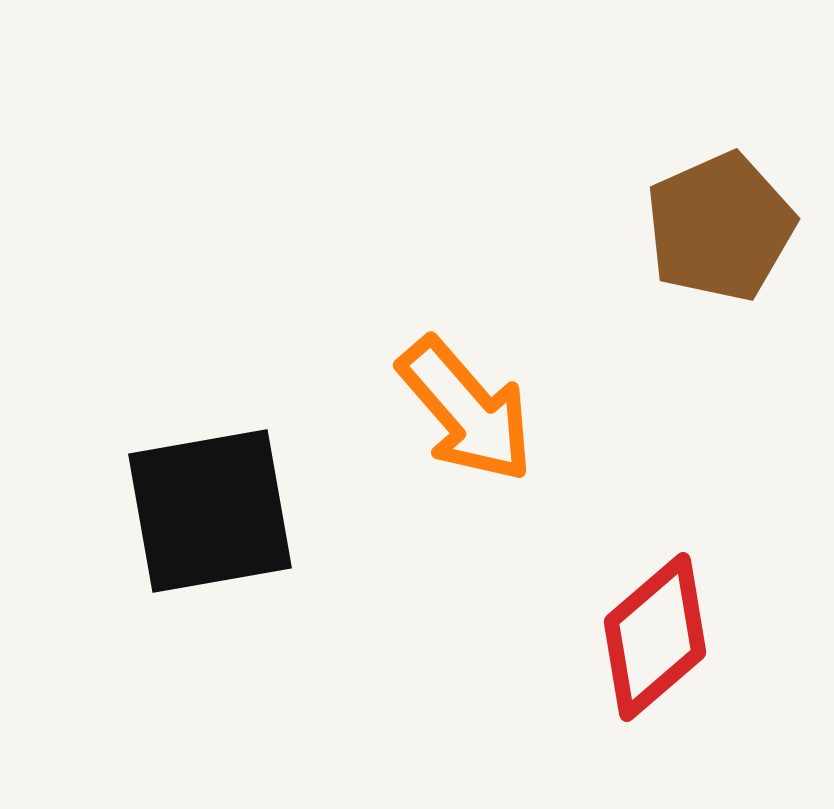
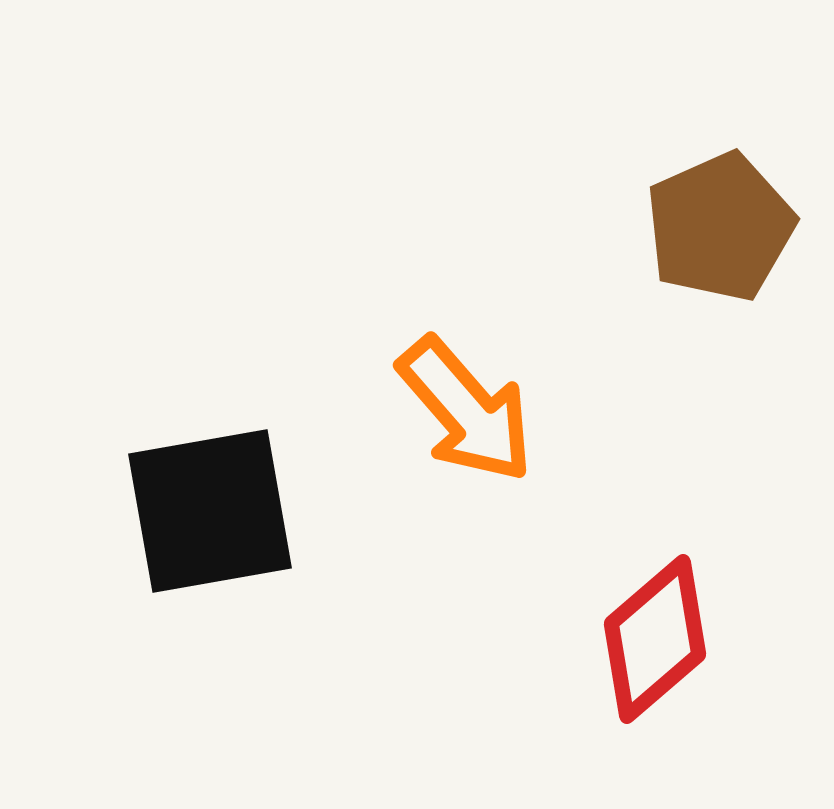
red diamond: moved 2 px down
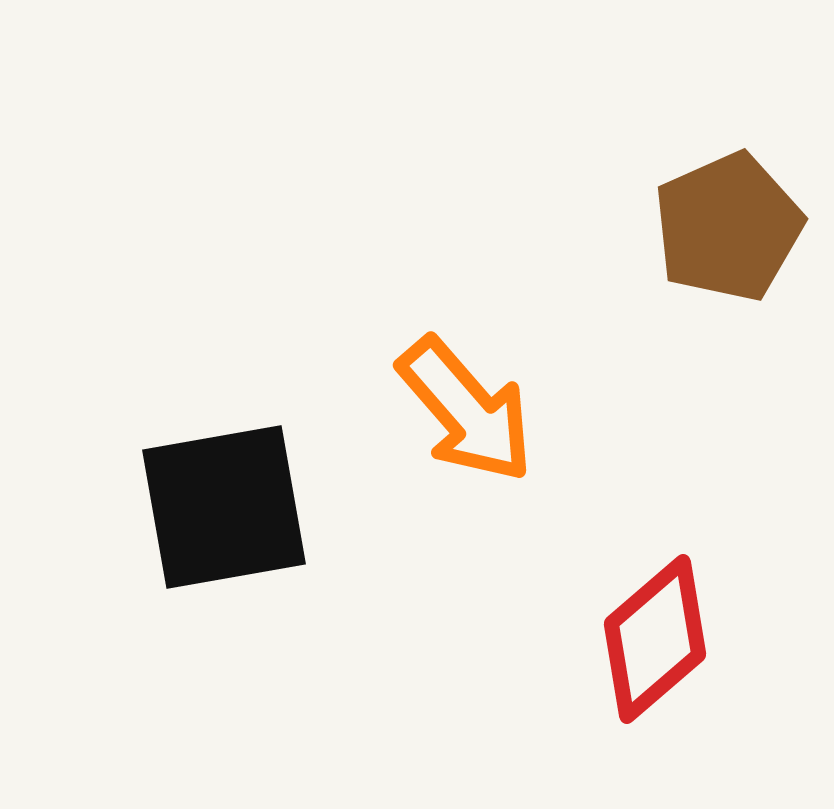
brown pentagon: moved 8 px right
black square: moved 14 px right, 4 px up
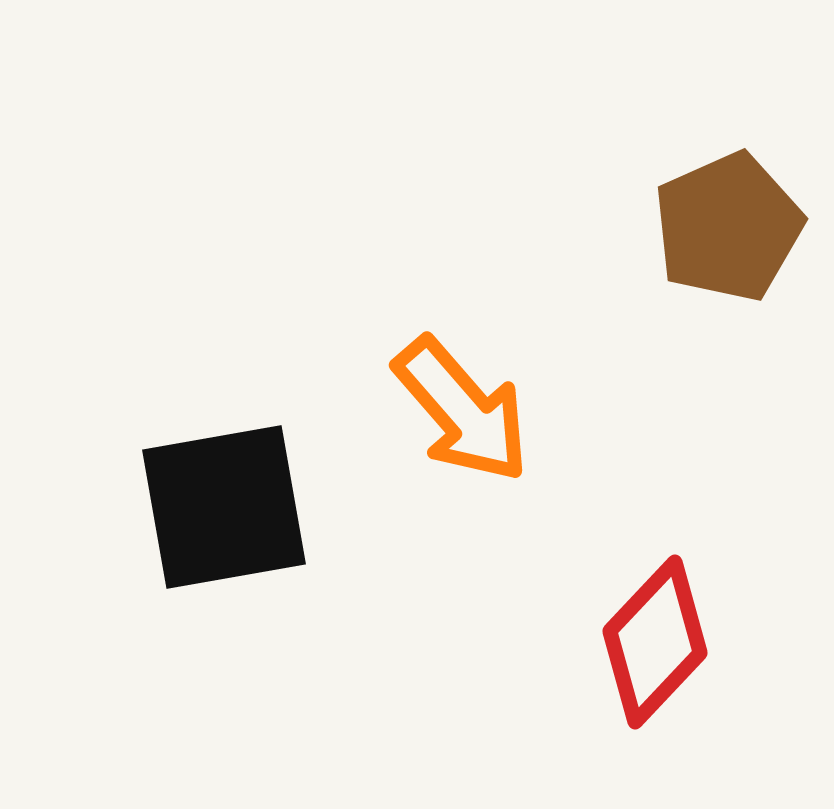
orange arrow: moved 4 px left
red diamond: moved 3 px down; rotated 6 degrees counterclockwise
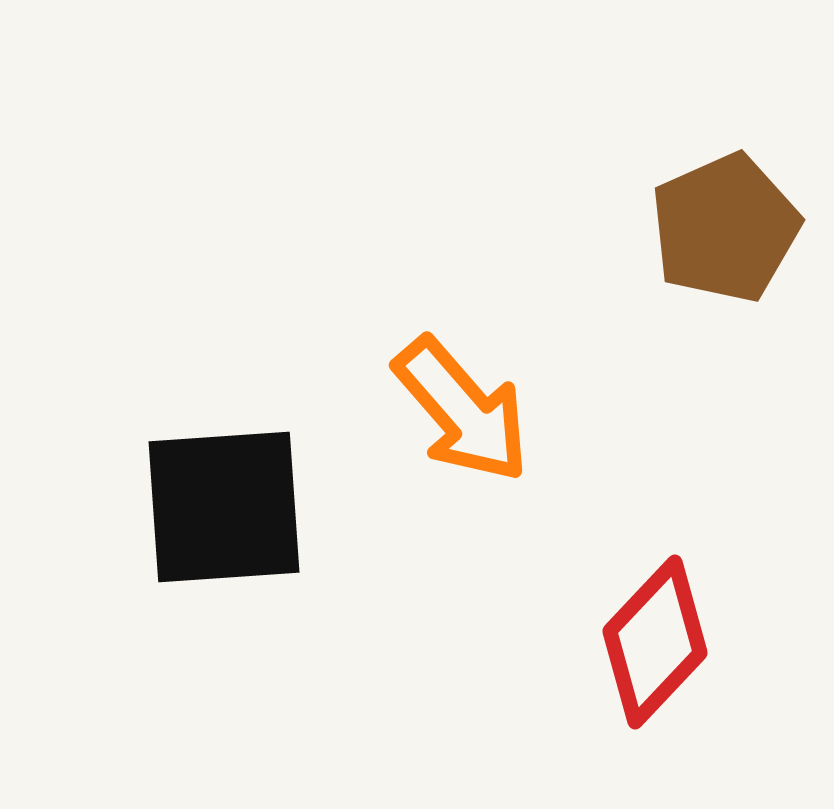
brown pentagon: moved 3 px left, 1 px down
black square: rotated 6 degrees clockwise
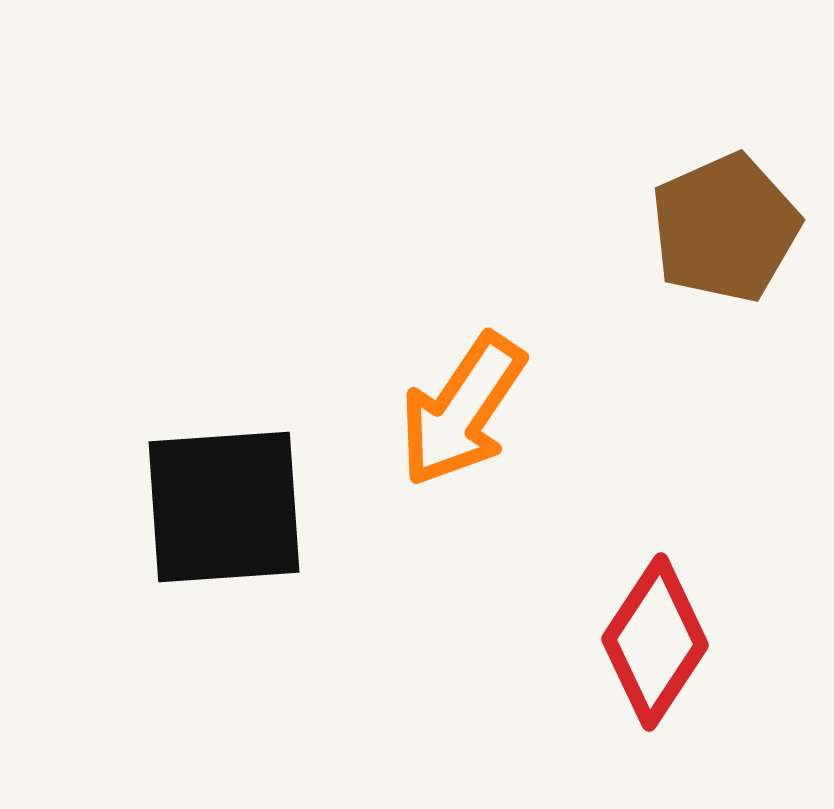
orange arrow: rotated 75 degrees clockwise
red diamond: rotated 10 degrees counterclockwise
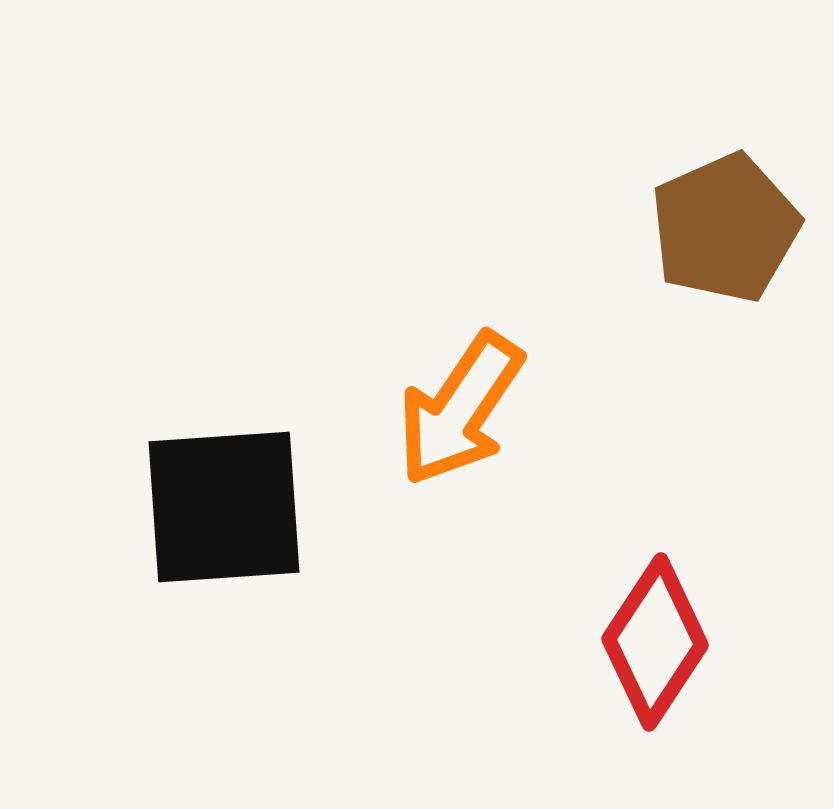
orange arrow: moved 2 px left, 1 px up
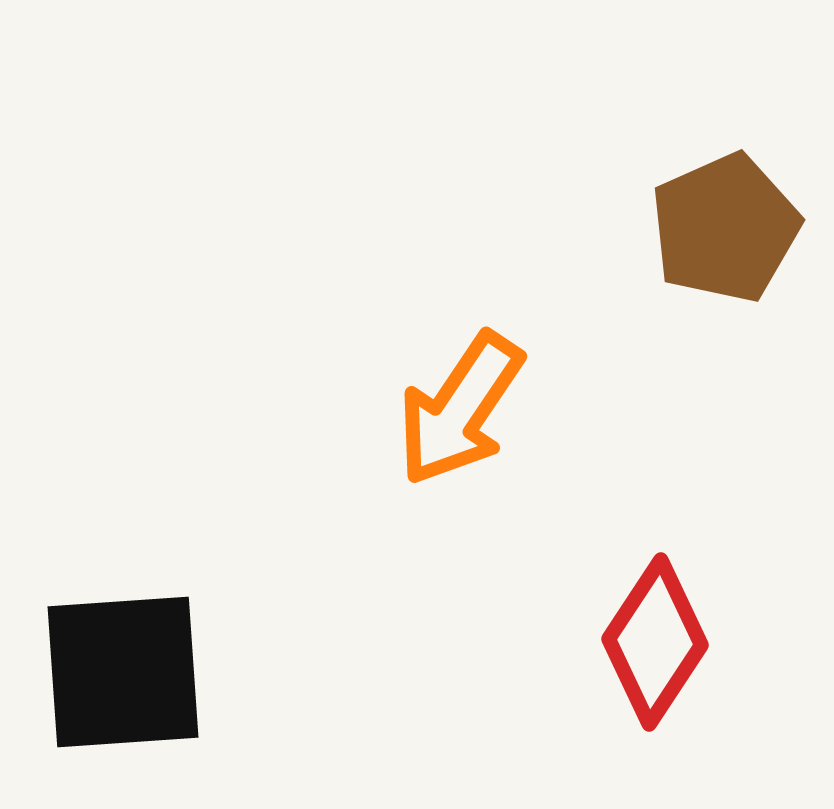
black square: moved 101 px left, 165 px down
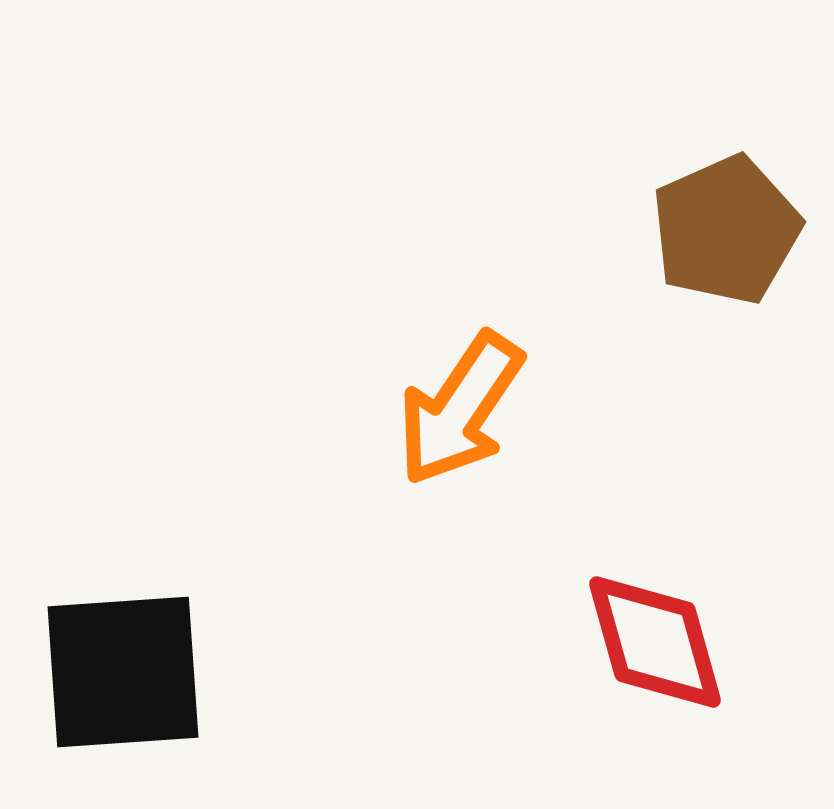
brown pentagon: moved 1 px right, 2 px down
red diamond: rotated 49 degrees counterclockwise
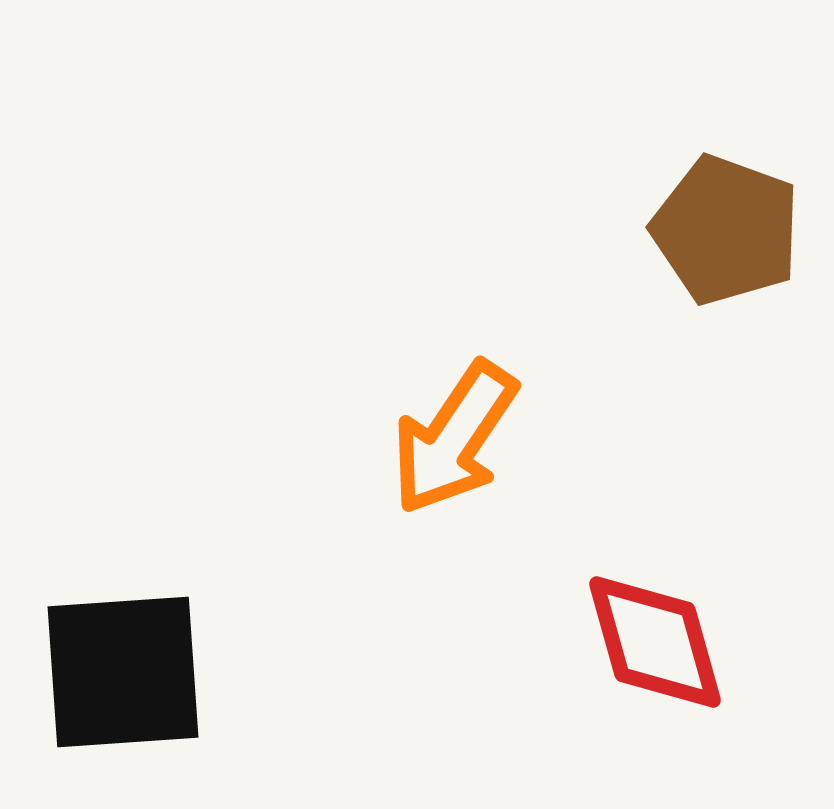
brown pentagon: rotated 28 degrees counterclockwise
orange arrow: moved 6 px left, 29 px down
